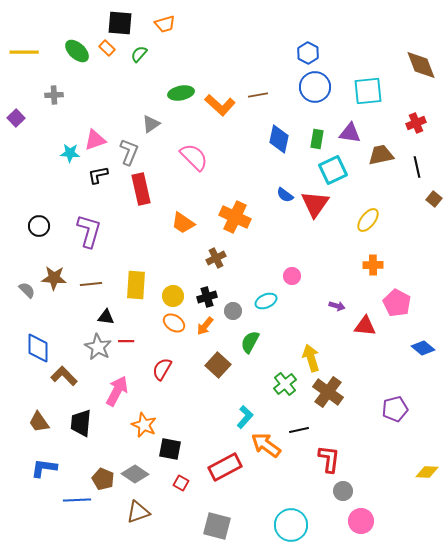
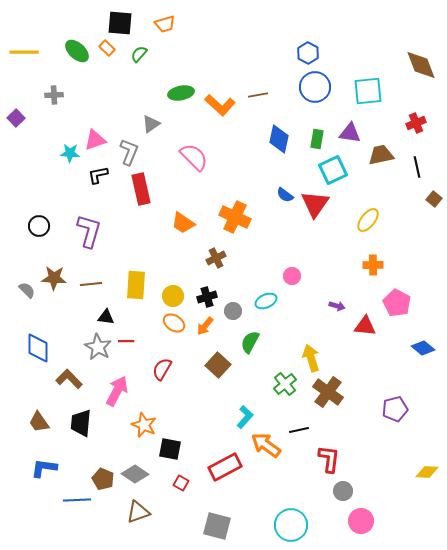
brown L-shape at (64, 376): moved 5 px right, 3 px down
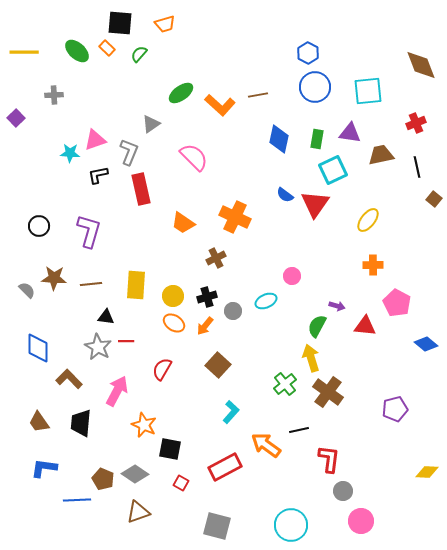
green ellipse at (181, 93): rotated 25 degrees counterclockwise
green semicircle at (250, 342): moved 67 px right, 16 px up
blue diamond at (423, 348): moved 3 px right, 4 px up
cyan L-shape at (245, 417): moved 14 px left, 5 px up
